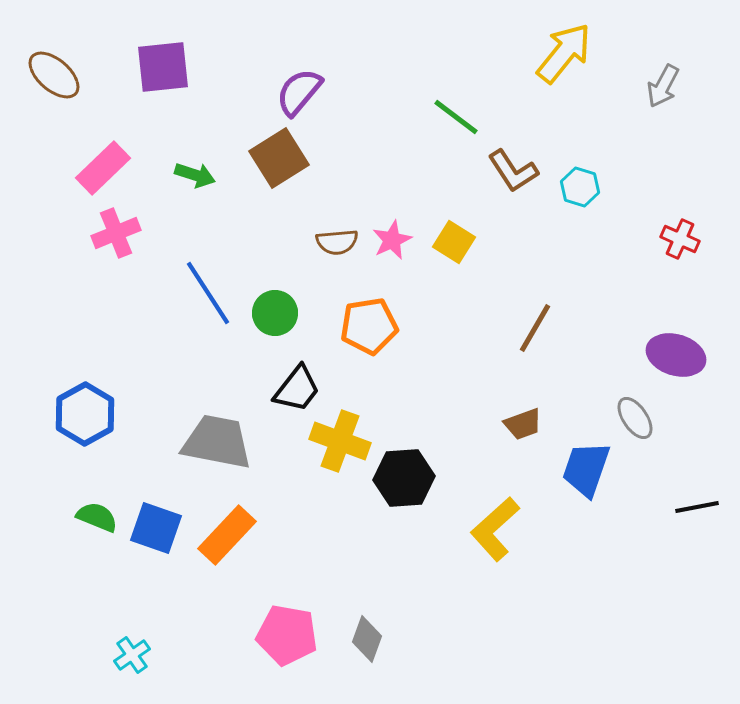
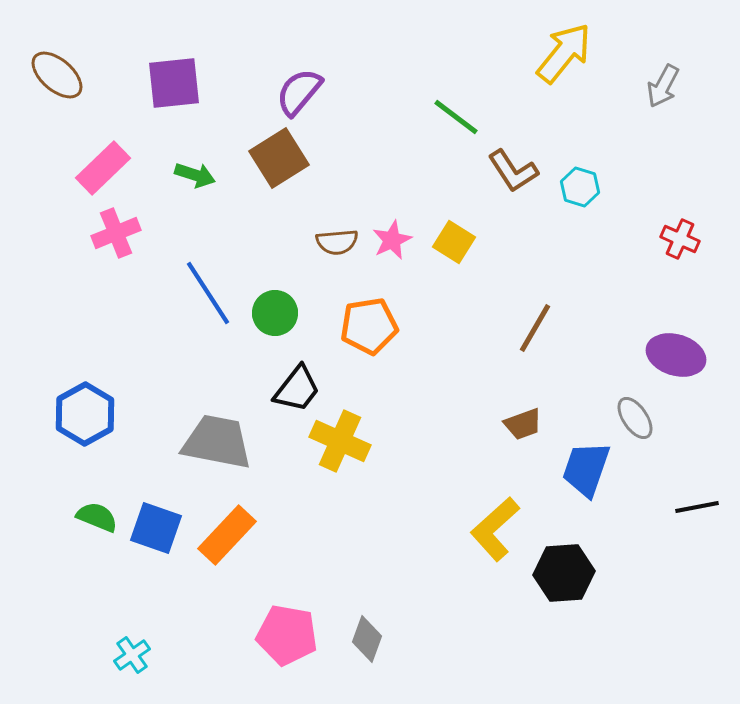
purple square: moved 11 px right, 16 px down
brown ellipse: moved 3 px right
yellow cross: rotated 4 degrees clockwise
black hexagon: moved 160 px right, 95 px down
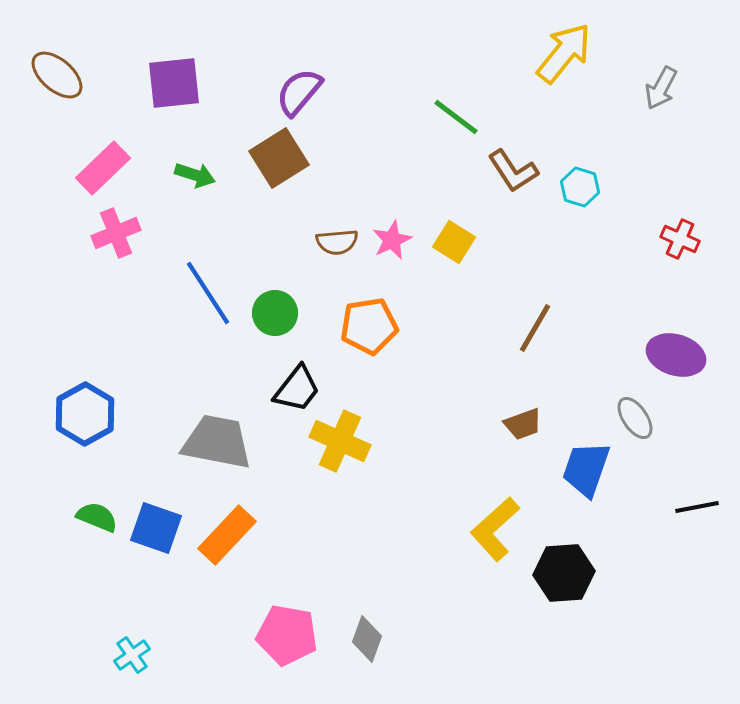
gray arrow: moved 2 px left, 2 px down
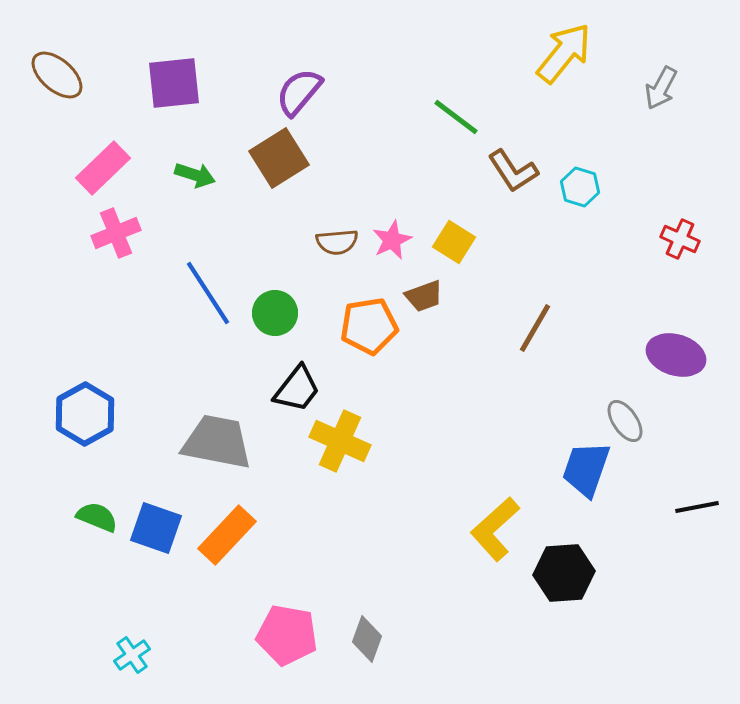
gray ellipse: moved 10 px left, 3 px down
brown trapezoid: moved 99 px left, 128 px up
